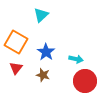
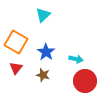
cyan triangle: moved 2 px right
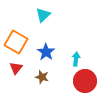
cyan arrow: rotated 96 degrees counterclockwise
brown star: moved 1 px left, 2 px down
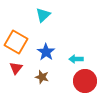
cyan arrow: rotated 96 degrees counterclockwise
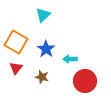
blue star: moved 3 px up
cyan arrow: moved 6 px left
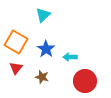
cyan arrow: moved 2 px up
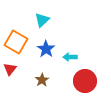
cyan triangle: moved 1 px left, 5 px down
red triangle: moved 6 px left, 1 px down
brown star: moved 3 px down; rotated 24 degrees clockwise
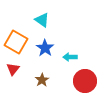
cyan triangle: rotated 42 degrees counterclockwise
blue star: moved 1 px left, 1 px up
red triangle: moved 3 px right
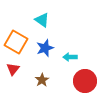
blue star: rotated 18 degrees clockwise
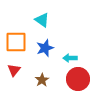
orange square: rotated 30 degrees counterclockwise
cyan arrow: moved 1 px down
red triangle: moved 1 px right, 1 px down
red circle: moved 7 px left, 2 px up
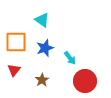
cyan arrow: rotated 128 degrees counterclockwise
red circle: moved 7 px right, 2 px down
